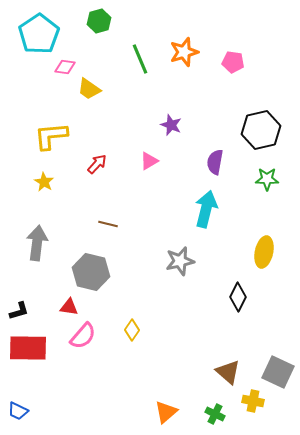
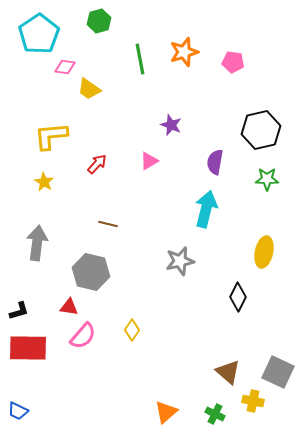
green line: rotated 12 degrees clockwise
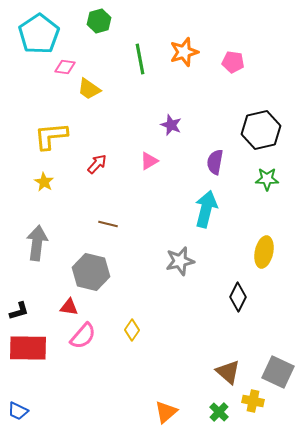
green cross: moved 4 px right, 2 px up; rotated 18 degrees clockwise
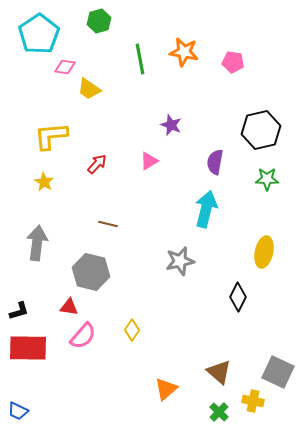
orange star: rotated 28 degrees clockwise
brown triangle: moved 9 px left
orange triangle: moved 23 px up
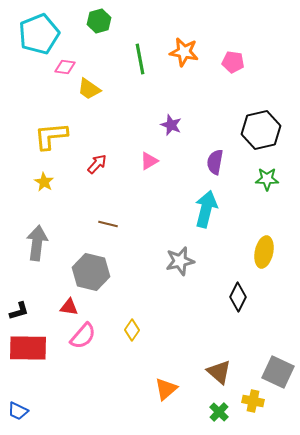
cyan pentagon: rotated 12 degrees clockwise
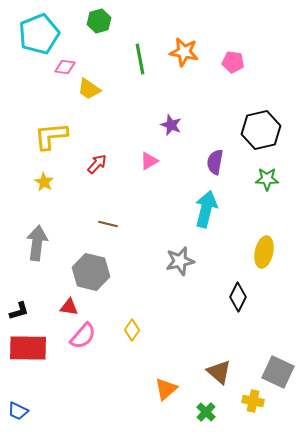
green cross: moved 13 px left
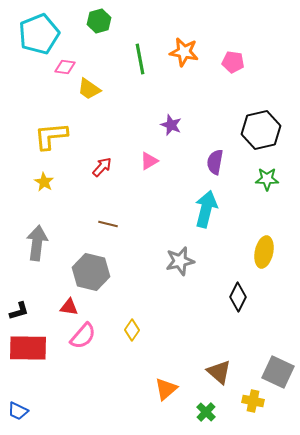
red arrow: moved 5 px right, 3 px down
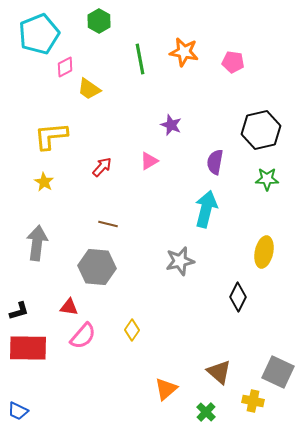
green hexagon: rotated 15 degrees counterclockwise
pink diamond: rotated 35 degrees counterclockwise
gray hexagon: moved 6 px right, 5 px up; rotated 9 degrees counterclockwise
